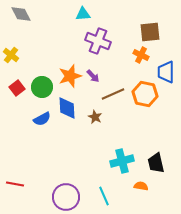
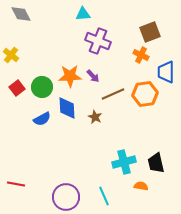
brown square: rotated 15 degrees counterclockwise
orange star: rotated 15 degrees clockwise
orange hexagon: rotated 20 degrees counterclockwise
cyan cross: moved 2 px right, 1 px down
red line: moved 1 px right
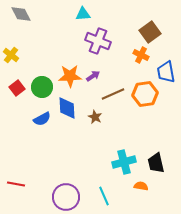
brown square: rotated 15 degrees counterclockwise
blue trapezoid: rotated 10 degrees counterclockwise
purple arrow: rotated 80 degrees counterclockwise
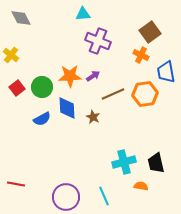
gray diamond: moved 4 px down
brown star: moved 2 px left
